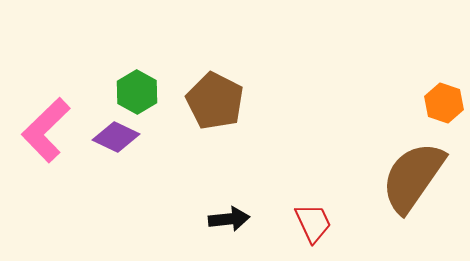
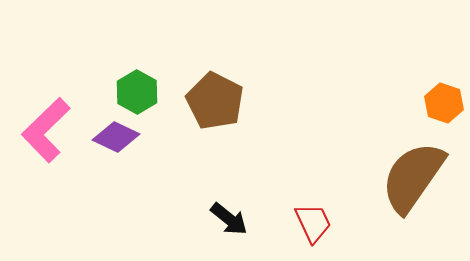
black arrow: rotated 45 degrees clockwise
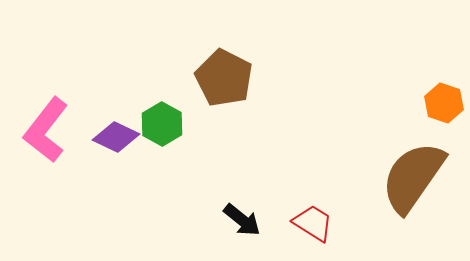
green hexagon: moved 25 px right, 32 px down
brown pentagon: moved 9 px right, 23 px up
pink L-shape: rotated 8 degrees counterclockwise
black arrow: moved 13 px right, 1 px down
red trapezoid: rotated 33 degrees counterclockwise
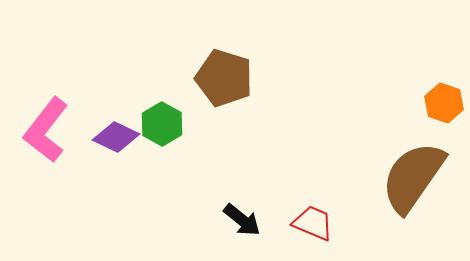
brown pentagon: rotated 10 degrees counterclockwise
red trapezoid: rotated 9 degrees counterclockwise
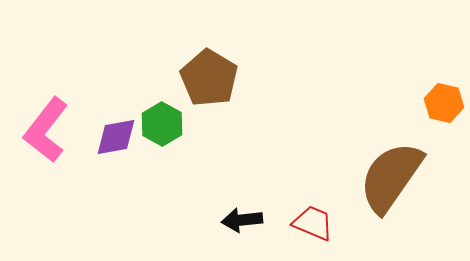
brown pentagon: moved 15 px left; rotated 14 degrees clockwise
orange hexagon: rotated 6 degrees counterclockwise
purple diamond: rotated 36 degrees counterclockwise
brown semicircle: moved 22 px left
black arrow: rotated 135 degrees clockwise
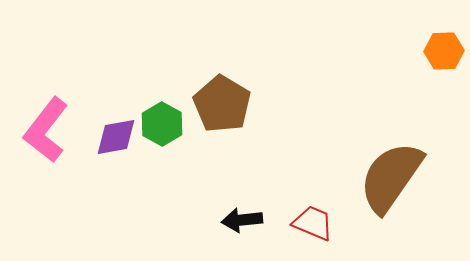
brown pentagon: moved 13 px right, 26 px down
orange hexagon: moved 52 px up; rotated 15 degrees counterclockwise
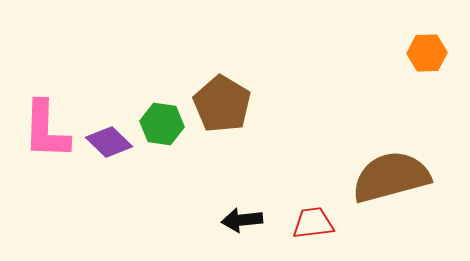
orange hexagon: moved 17 px left, 2 px down
green hexagon: rotated 21 degrees counterclockwise
pink L-shape: rotated 36 degrees counterclockwise
purple diamond: moved 7 px left, 5 px down; rotated 54 degrees clockwise
brown semicircle: rotated 40 degrees clockwise
red trapezoid: rotated 30 degrees counterclockwise
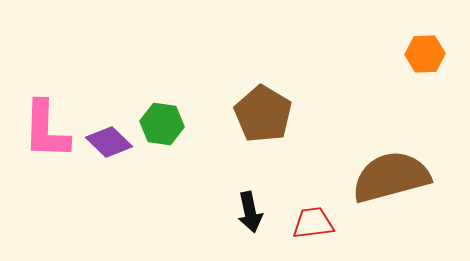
orange hexagon: moved 2 px left, 1 px down
brown pentagon: moved 41 px right, 10 px down
black arrow: moved 8 px right, 8 px up; rotated 96 degrees counterclockwise
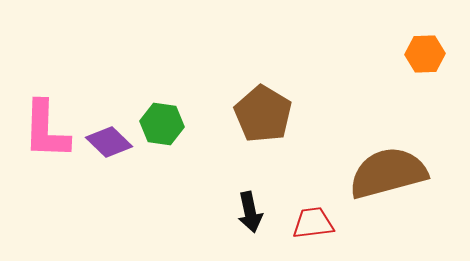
brown semicircle: moved 3 px left, 4 px up
